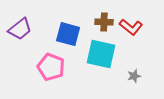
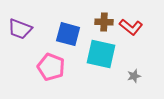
purple trapezoid: rotated 60 degrees clockwise
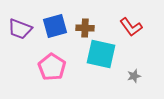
brown cross: moved 19 px left, 6 px down
red L-shape: rotated 15 degrees clockwise
blue square: moved 13 px left, 8 px up; rotated 30 degrees counterclockwise
pink pentagon: moved 1 px right; rotated 12 degrees clockwise
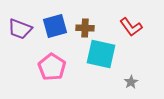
gray star: moved 3 px left, 6 px down; rotated 16 degrees counterclockwise
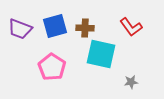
gray star: rotated 24 degrees clockwise
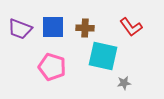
blue square: moved 2 px left, 1 px down; rotated 15 degrees clockwise
cyan square: moved 2 px right, 2 px down
pink pentagon: rotated 16 degrees counterclockwise
gray star: moved 7 px left, 1 px down
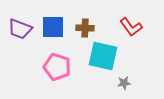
pink pentagon: moved 5 px right
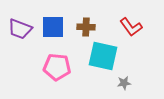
brown cross: moved 1 px right, 1 px up
pink pentagon: rotated 12 degrees counterclockwise
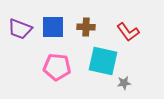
red L-shape: moved 3 px left, 5 px down
cyan square: moved 5 px down
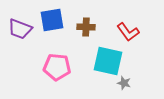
blue square: moved 1 px left, 7 px up; rotated 10 degrees counterclockwise
cyan square: moved 5 px right
gray star: rotated 24 degrees clockwise
